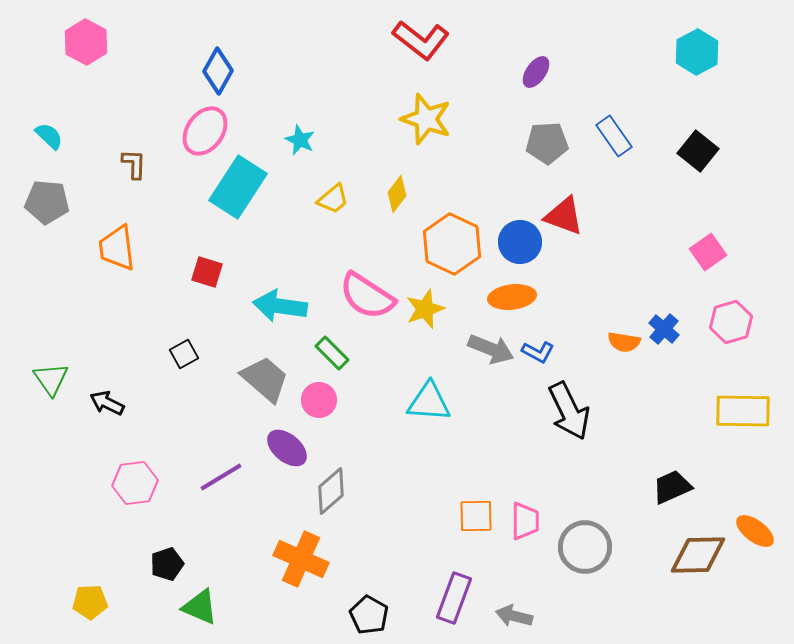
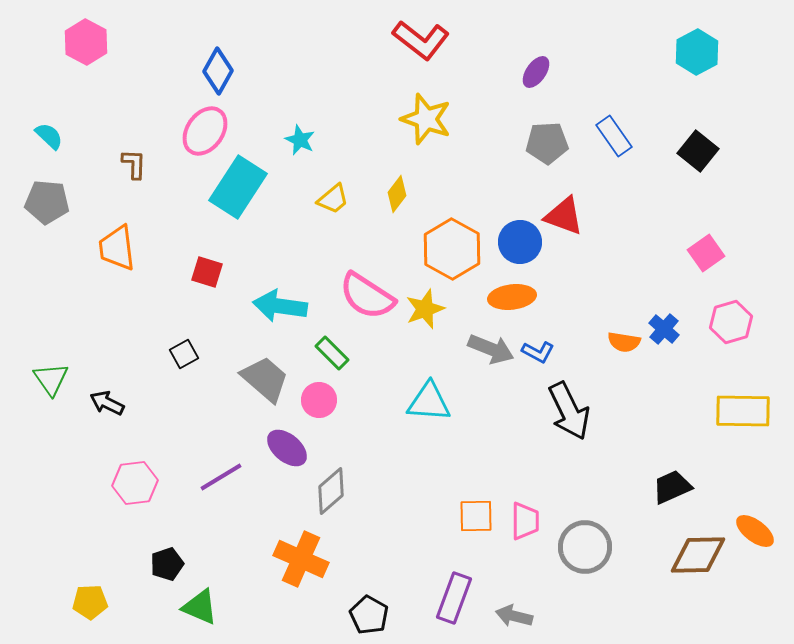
orange hexagon at (452, 244): moved 5 px down; rotated 4 degrees clockwise
pink square at (708, 252): moved 2 px left, 1 px down
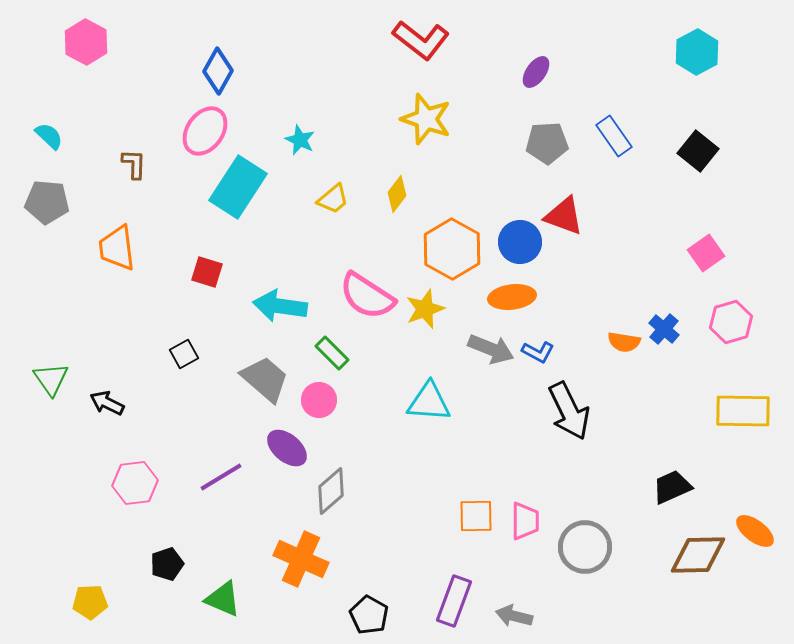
purple rectangle at (454, 598): moved 3 px down
green triangle at (200, 607): moved 23 px right, 8 px up
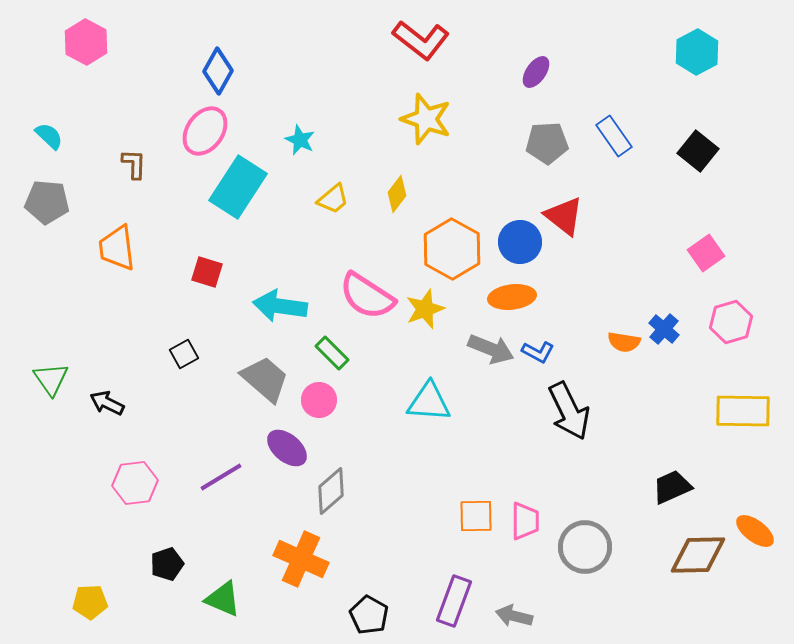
red triangle at (564, 216): rotated 18 degrees clockwise
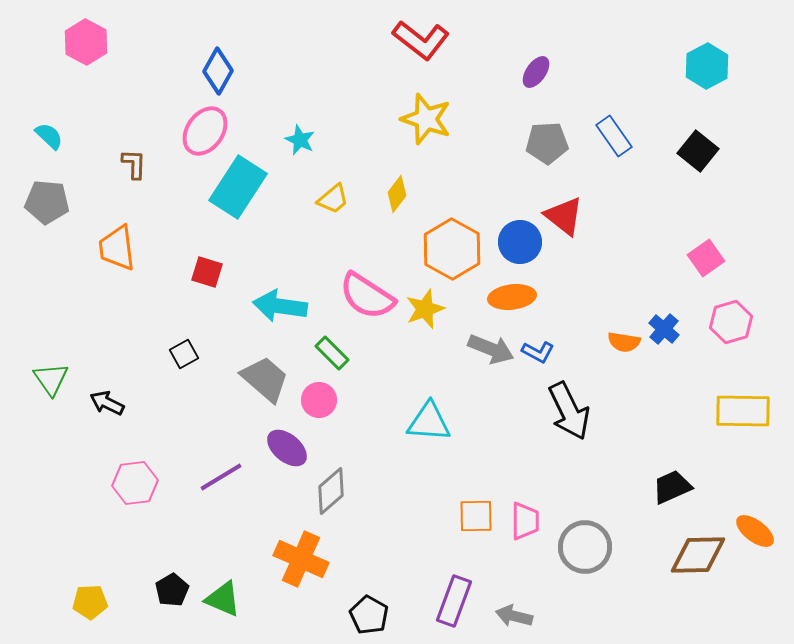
cyan hexagon at (697, 52): moved 10 px right, 14 px down
pink square at (706, 253): moved 5 px down
cyan triangle at (429, 402): moved 20 px down
black pentagon at (167, 564): moved 5 px right, 26 px down; rotated 12 degrees counterclockwise
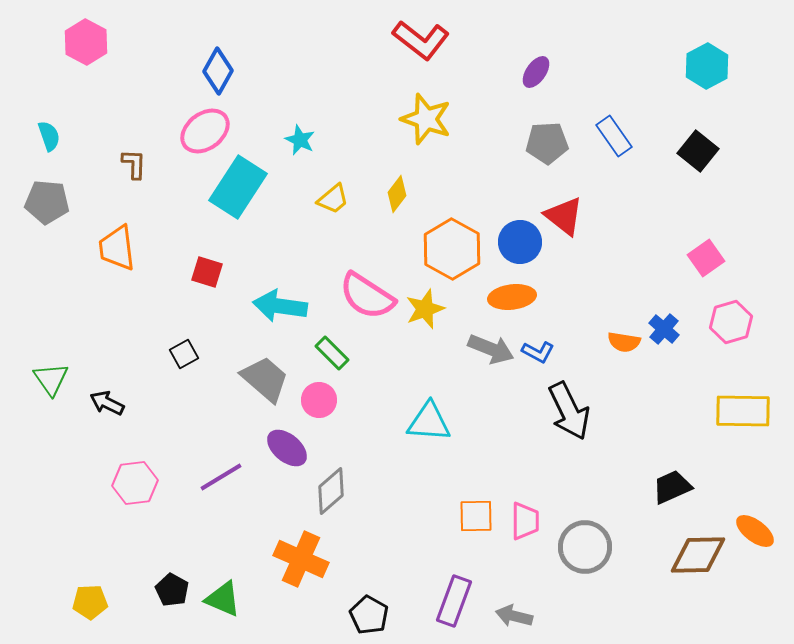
pink ellipse at (205, 131): rotated 18 degrees clockwise
cyan semicircle at (49, 136): rotated 28 degrees clockwise
black pentagon at (172, 590): rotated 12 degrees counterclockwise
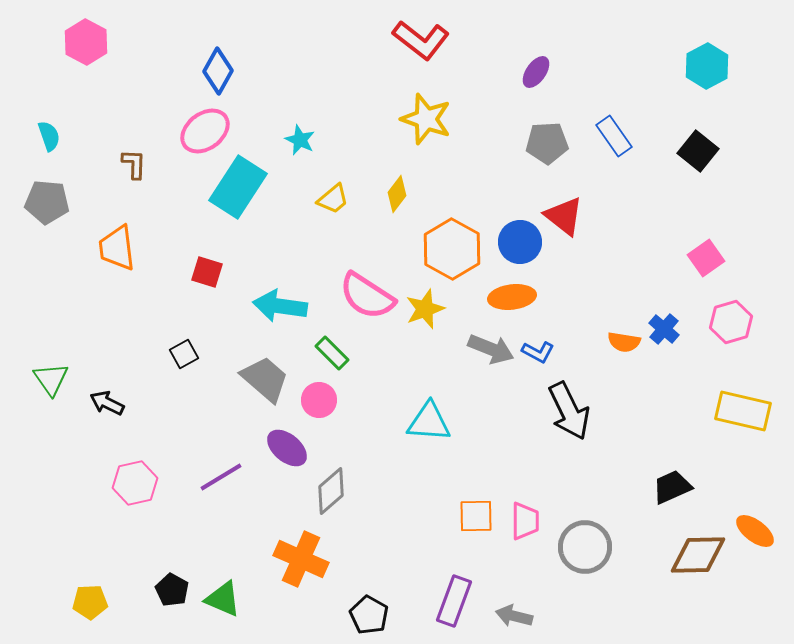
yellow rectangle at (743, 411): rotated 12 degrees clockwise
pink hexagon at (135, 483): rotated 6 degrees counterclockwise
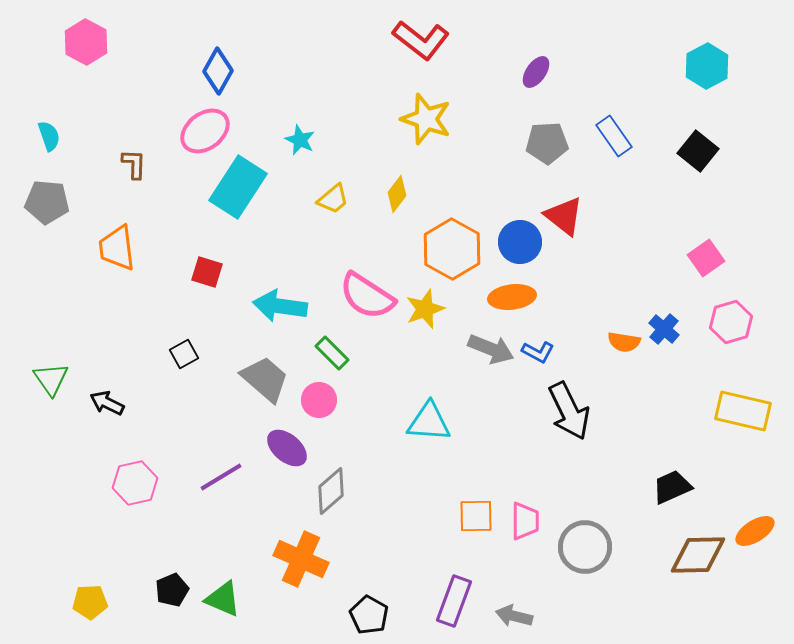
orange ellipse at (755, 531): rotated 69 degrees counterclockwise
black pentagon at (172, 590): rotated 20 degrees clockwise
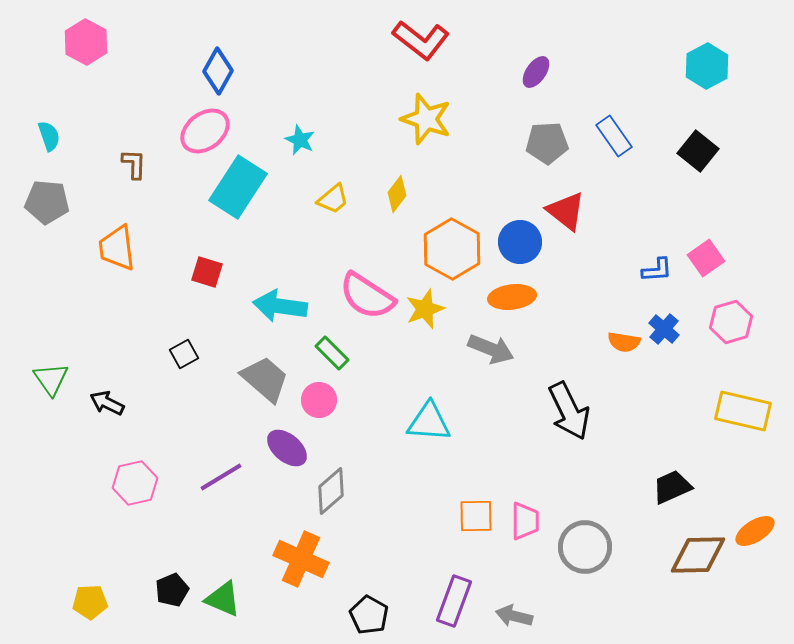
red triangle at (564, 216): moved 2 px right, 5 px up
blue L-shape at (538, 352): moved 119 px right, 82 px up; rotated 32 degrees counterclockwise
